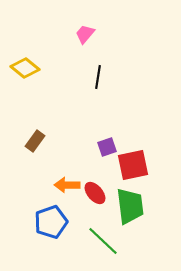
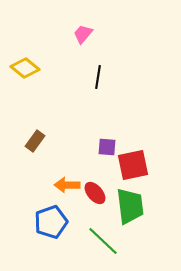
pink trapezoid: moved 2 px left
purple square: rotated 24 degrees clockwise
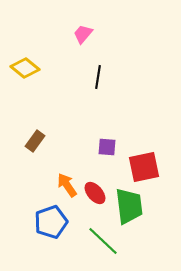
red square: moved 11 px right, 2 px down
orange arrow: rotated 55 degrees clockwise
green trapezoid: moved 1 px left
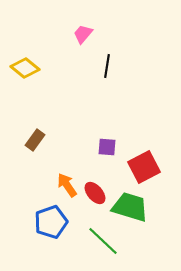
black line: moved 9 px right, 11 px up
brown rectangle: moved 1 px up
red square: rotated 16 degrees counterclockwise
green trapezoid: moved 1 px right, 1 px down; rotated 66 degrees counterclockwise
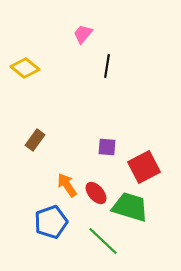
red ellipse: moved 1 px right
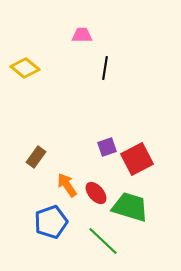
pink trapezoid: moved 1 px left, 1 px down; rotated 50 degrees clockwise
black line: moved 2 px left, 2 px down
brown rectangle: moved 1 px right, 17 px down
purple square: rotated 24 degrees counterclockwise
red square: moved 7 px left, 8 px up
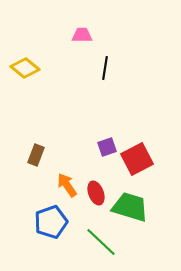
brown rectangle: moved 2 px up; rotated 15 degrees counterclockwise
red ellipse: rotated 20 degrees clockwise
green line: moved 2 px left, 1 px down
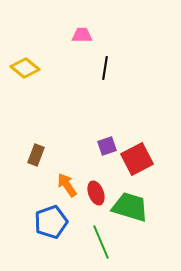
purple square: moved 1 px up
green line: rotated 24 degrees clockwise
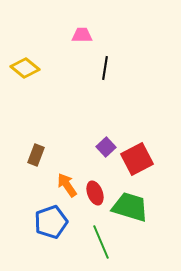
purple square: moved 1 px left, 1 px down; rotated 24 degrees counterclockwise
red ellipse: moved 1 px left
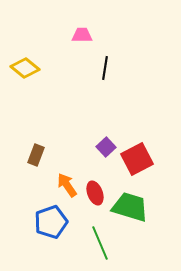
green line: moved 1 px left, 1 px down
